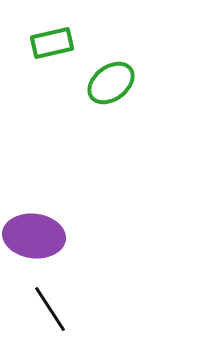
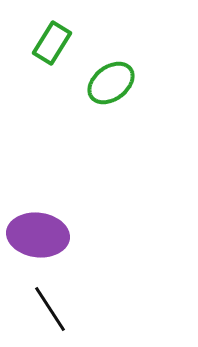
green rectangle: rotated 45 degrees counterclockwise
purple ellipse: moved 4 px right, 1 px up
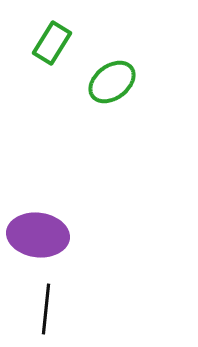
green ellipse: moved 1 px right, 1 px up
black line: moved 4 px left; rotated 39 degrees clockwise
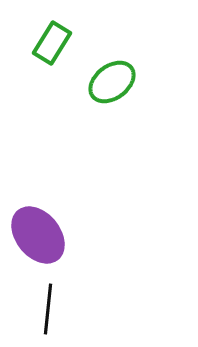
purple ellipse: rotated 44 degrees clockwise
black line: moved 2 px right
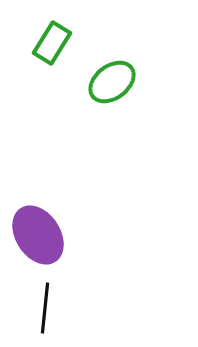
purple ellipse: rotated 6 degrees clockwise
black line: moved 3 px left, 1 px up
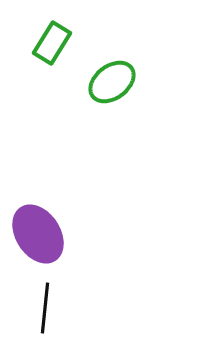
purple ellipse: moved 1 px up
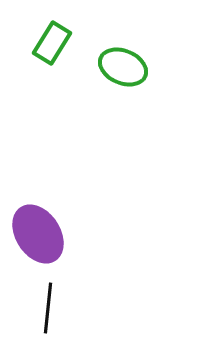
green ellipse: moved 11 px right, 15 px up; rotated 60 degrees clockwise
black line: moved 3 px right
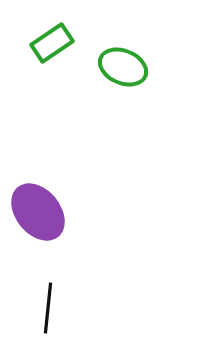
green rectangle: rotated 24 degrees clockwise
purple ellipse: moved 22 px up; rotated 6 degrees counterclockwise
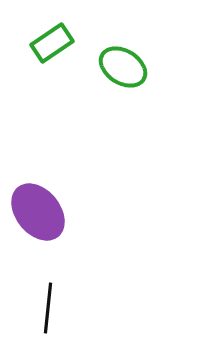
green ellipse: rotated 9 degrees clockwise
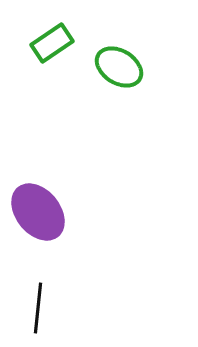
green ellipse: moved 4 px left
black line: moved 10 px left
